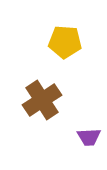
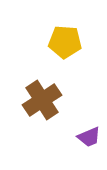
purple trapezoid: rotated 20 degrees counterclockwise
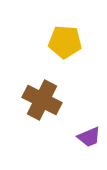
brown cross: rotated 30 degrees counterclockwise
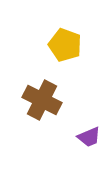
yellow pentagon: moved 3 px down; rotated 16 degrees clockwise
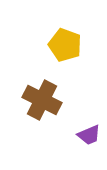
purple trapezoid: moved 2 px up
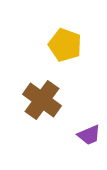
brown cross: rotated 9 degrees clockwise
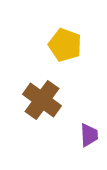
purple trapezoid: rotated 70 degrees counterclockwise
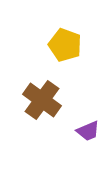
purple trapezoid: moved 1 px left, 4 px up; rotated 70 degrees clockwise
